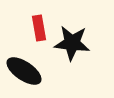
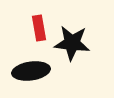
black ellipse: moved 7 px right; rotated 42 degrees counterclockwise
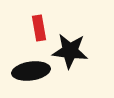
black star: moved 2 px left, 8 px down
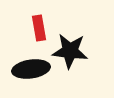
black ellipse: moved 2 px up
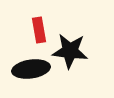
red rectangle: moved 2 px down
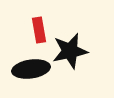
black star: rotated 18 degrees counterclockwise
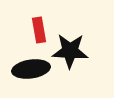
black star: rotated 15 degrees clockwise
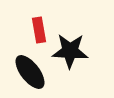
black ellipse: moved 1 px left, 3 px down; rotated 60 degrees clockwise
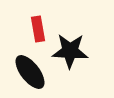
red rectangle: moved 1 px left, 1 px up
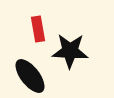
black ellipse: moved 4 px down
